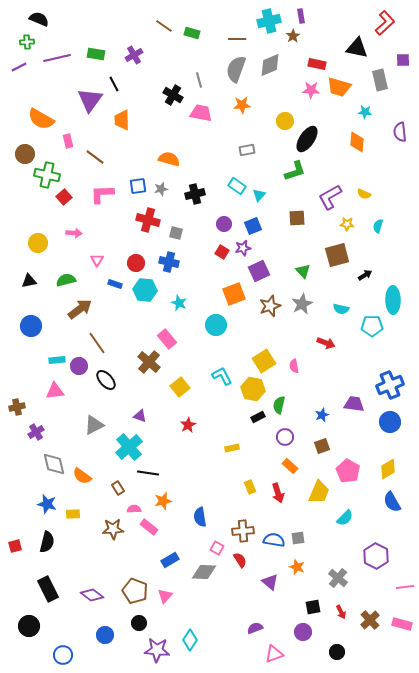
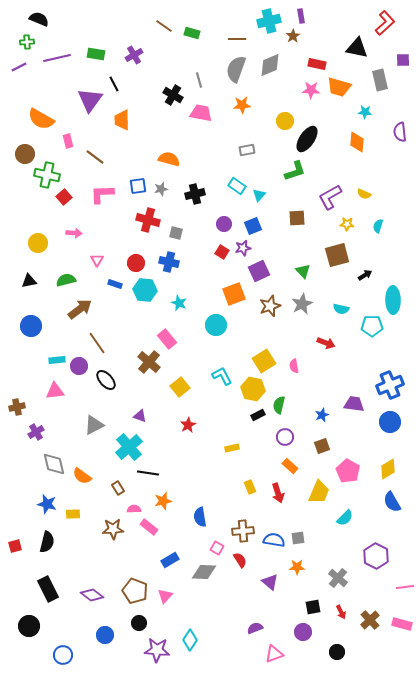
black rectangle at (258, 417): moved 2 px up
orange star at (297, 567): rotated 21 degrees counterclockwise
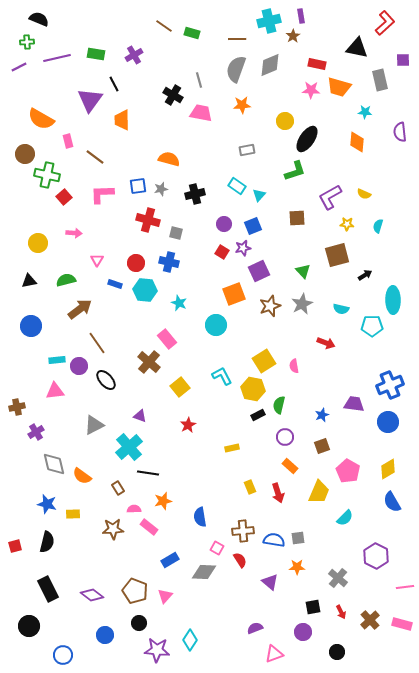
blue circle at (390, 422): moved 2 px left
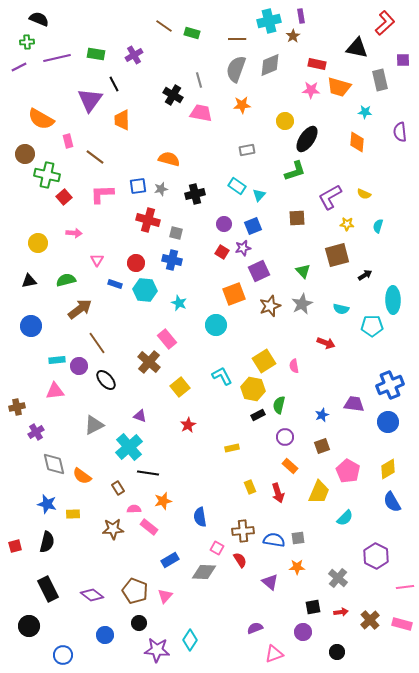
blue cross at (169, 262): moved 3 px right, 2 px up
red arrow at (341, 612): rotated 72 degrees counterclockwise
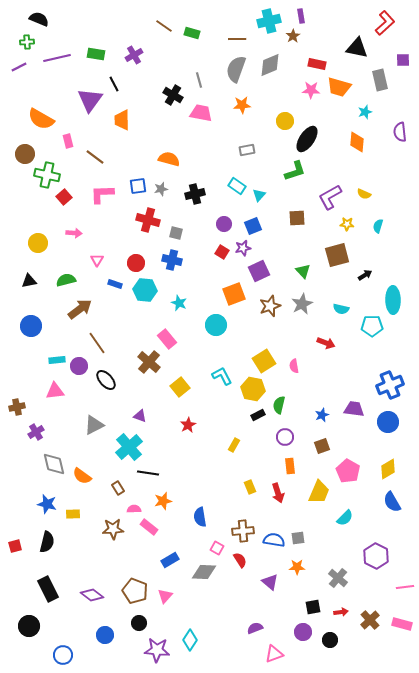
cyan star at (365, 112): rotated 24 degrees counterclockwise
purple trapezoid at (354, 404): moved 5 px down
yellow rectangle at (232, 448): moved 2 px right, 3 px up; rotated 48 degrees counterclockwise
orange rectangle at (290, 466): rotated 42 degrees clockwise
black circle at (337, 652): moved 7 px left, 12 px up
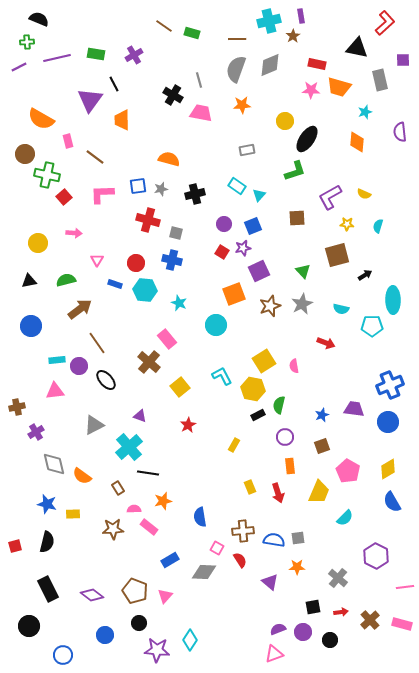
purple semicircle at (255, 628): moved 23 px right, 1 px down
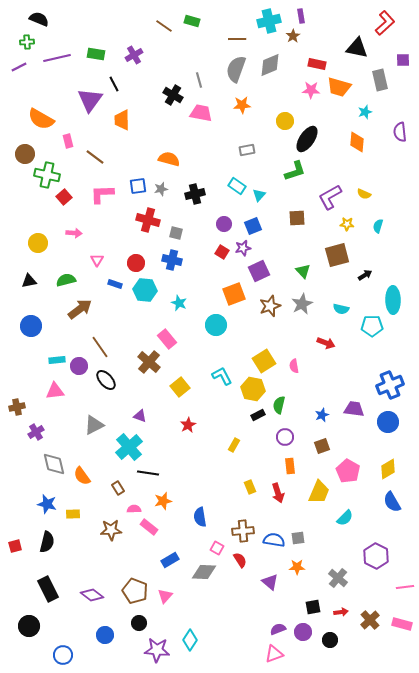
green rectangle at (192, 33): moved 12 px up
brown line at (97, 343): moved 3 px right, 4 px down
orange semicircle at (82, 476): rotated 18 degrees clockwise
brown star at (113, 529): moved 2 px left, 1 px down
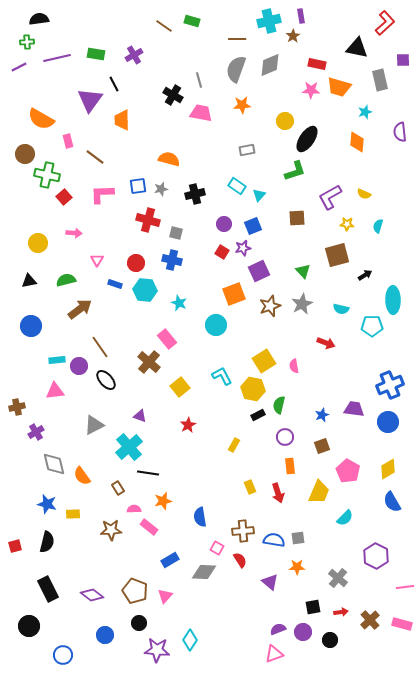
black semicircle at (39, 19): rotated 30 degrees counterclockwise
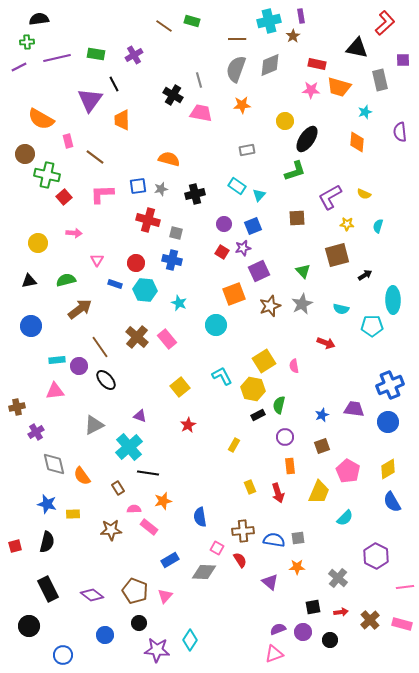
brown cross at (149, 362): moved 12 px left, 25 px up
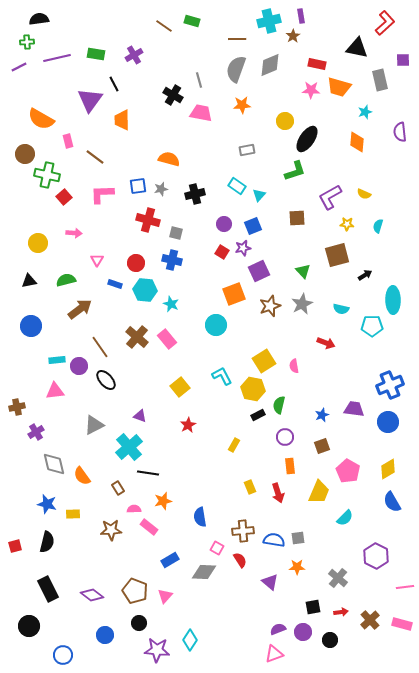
cyan star at (179, 303): moved 8 px left, 1 px down
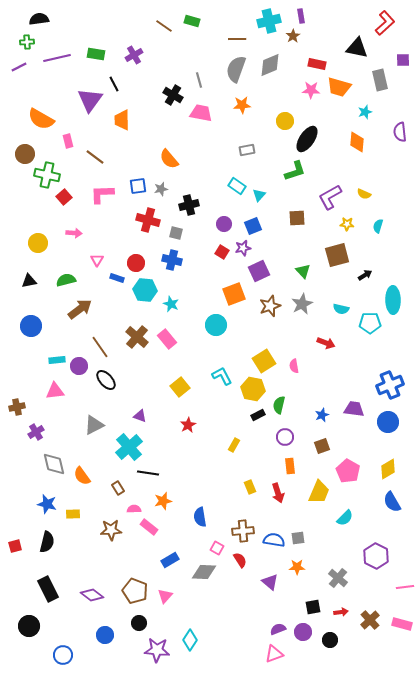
orange semicircle at (169, 159): rotated 145 degrees counterclockwise
black cross at (195, 194): moved 6 px left, 11 px down
blue rectangle at (115, 284): moved 2 px right, 6 px up
cyan pentagon at (372, 326): moved 2 px left, 3 px up
